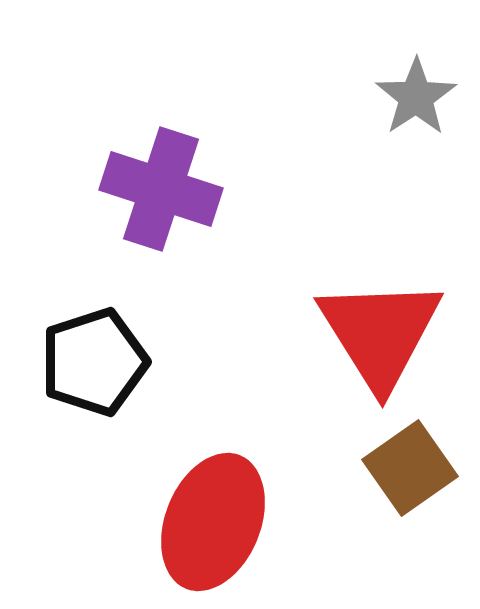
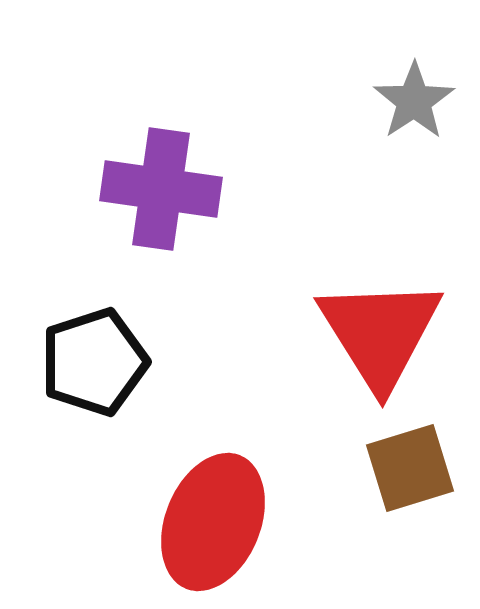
gray star: moved 2 px left, 4 px down
purple cross: rotated 10 degrees counterclockwise
brown square: rotated 18 degrees clockwise
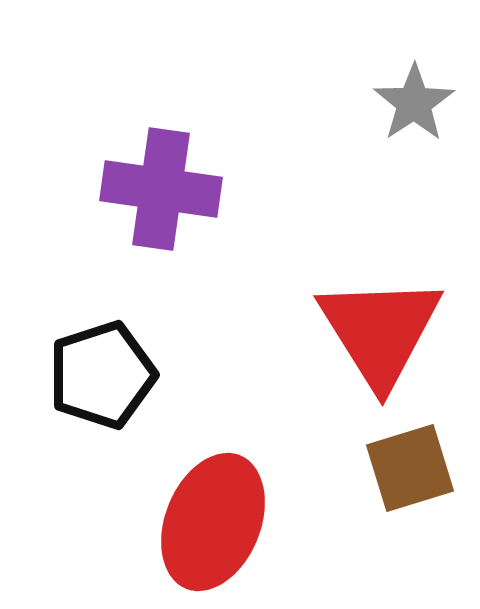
gray star: moved 2 px down
red triangle: moved 2 px up
black pentagon: moved 8 px right, 13 px down
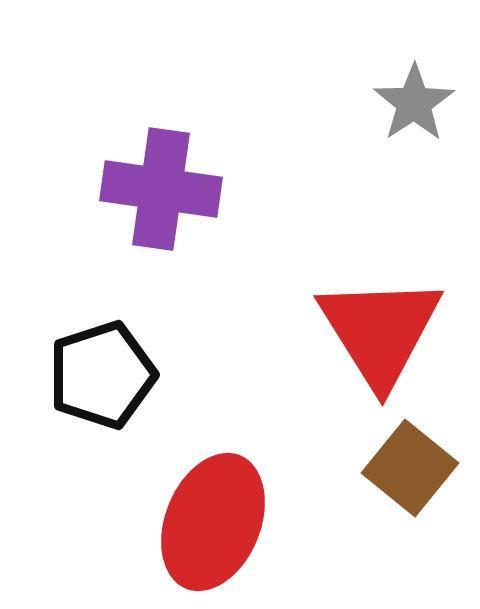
brown square: rotated 34 degrees counterclockwise
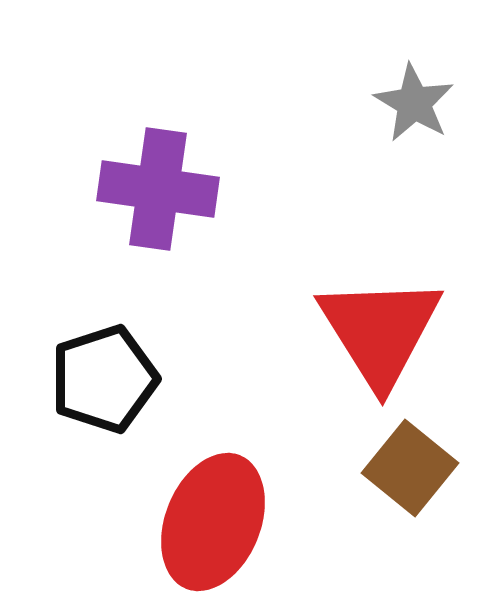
gray star: rotated 8 degrees counterclockwise
purple cross: moved 3 px left
black pentagon: moved 2 px right, 4 px down
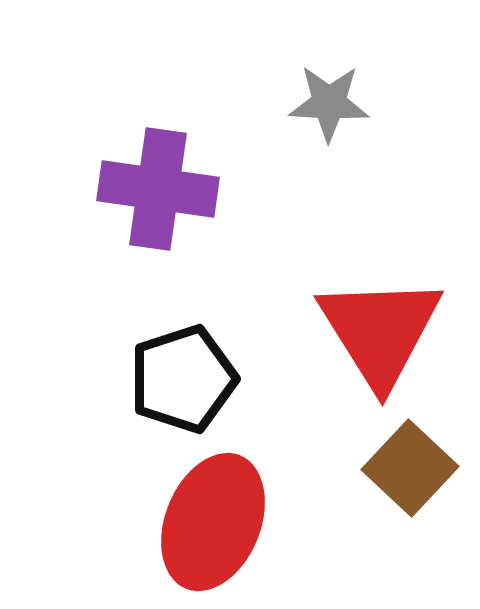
gray star: moved 85 px left; rotated 28 degrees counterclockwise
black pentagon: moved 79 px right
brown square: rotated 4 degrees clockwise
